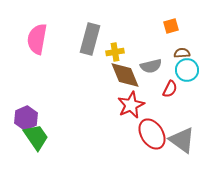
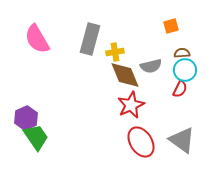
pink semicircle: rotated 40 degrees counterclockwise
cyan circle: moved 2 px left
red semicircle: moved 10 px right
red ellipse: moved 11 px left, 8 px down
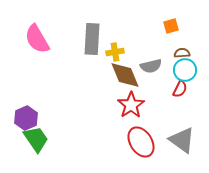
gray rectangle: moved 2 px right; rotated 12 degrees counterclockwise
red star: rotated 8 degrees counterclockwise
green trapezoid: moved 2 px down
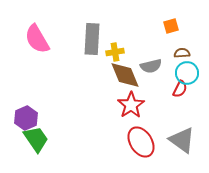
cyan circle: moved 2 px right, 3 px down
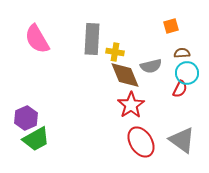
yellow cross: rotated 18 degrees clockwise
green trapezoid: rotated 96 degrees clockwise
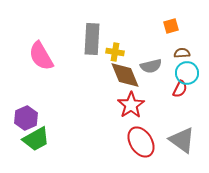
pink semicircle: moved 4 px right, 17 px down
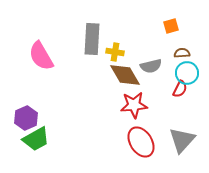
brown diamond: rotated 8 degrees counterclockwise
red star: moved 3 px right; rotated 28 degrees clockwise
gray triangle: rotated 36 degrees clockwise
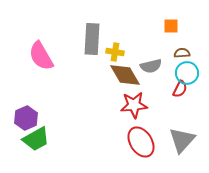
orange square: rotated 14 degrees clockwise
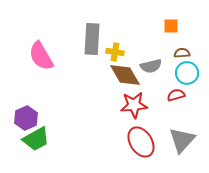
red semicircle: moved 4 px left, 6 px down; rotated 132 degrees counterclockwise
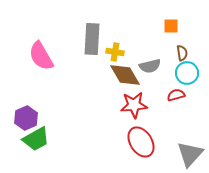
brown semicircle: rotated 84 degrees clockwise
gray semicircle: moved 1 px left
gray triangle: moved 8 px right, 14 px down
